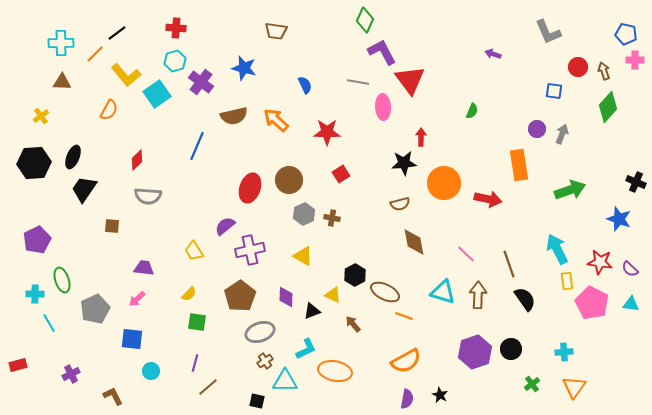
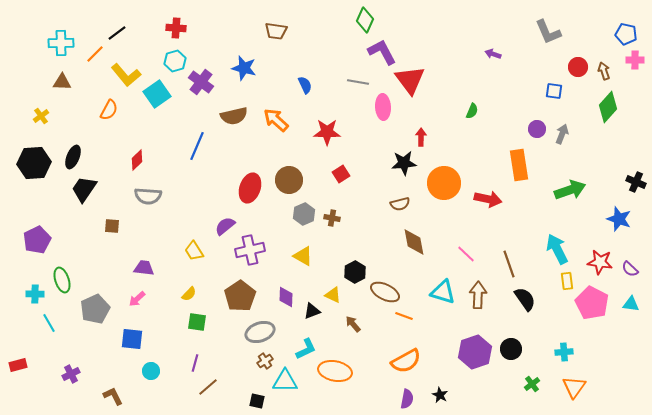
black hexagon at (355, 275): moved 3 px up
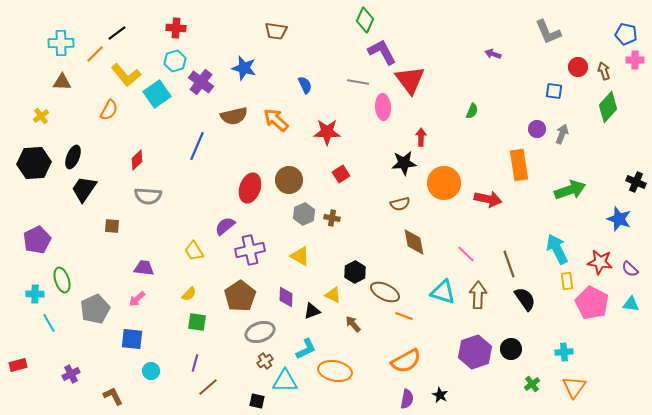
yellow triangle at (303, 256): moved 3 px left
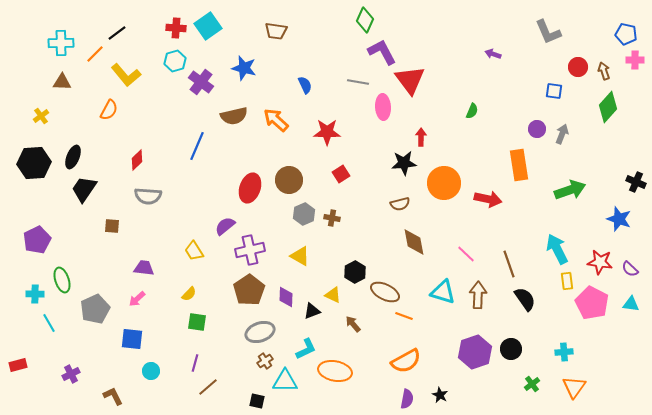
cyan square at (157, 94): moved 51 px right, 68 px up
brown pentagon at (240, 296): moved 9 px right, 6 px up
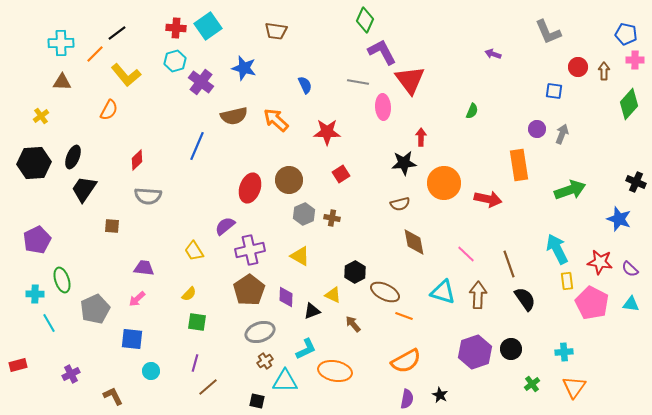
brown arrow at (604, 71): rotated 18 degrees clockwise
green diamond at (608, 107): moved 21 px right, 3 px up
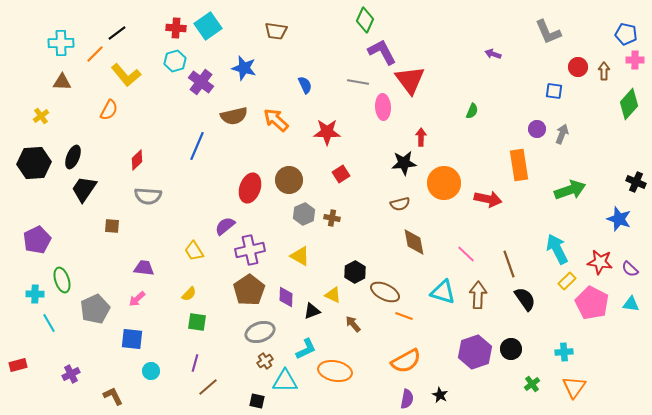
yellow rectangle at (567, 281): rotated 54 degrees clockwise
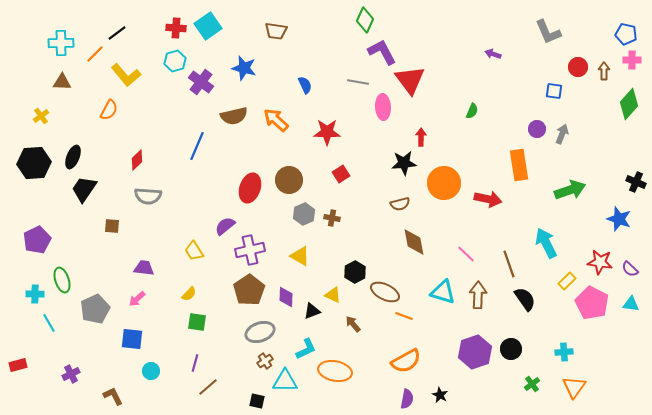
pink cross at (635, 60): moved 3 px left
cyan arrow at (557, 249): moved 11 px left, 6 px up
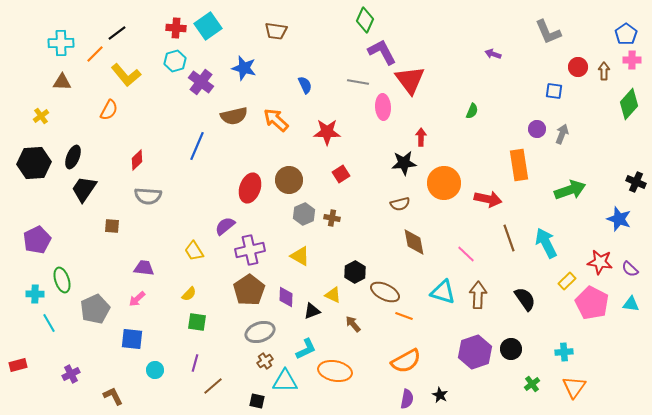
blue pentagon at (626, 34): rotated 25 degrees clockwise
brown line at (509, 264): moved 26 px up
cyan circle at (151, 371): moved 4 px right, 1 px up
brown line at (208, 387): moved 5 px right, 1 px up
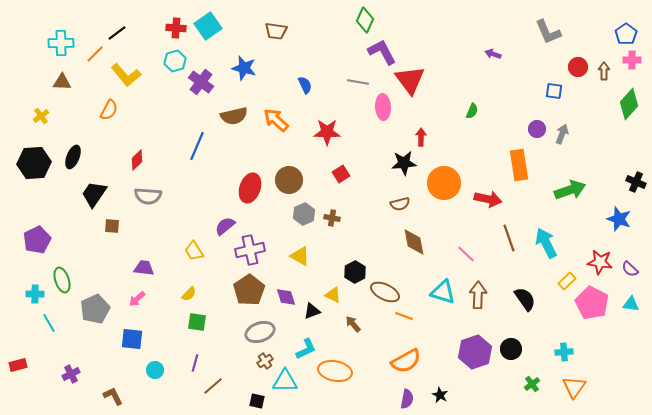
black trapezoid at (84, 189): moved 10 px right, 5 px down
purple diamond at (286, 297): rotated 20 degrees counterclockwise
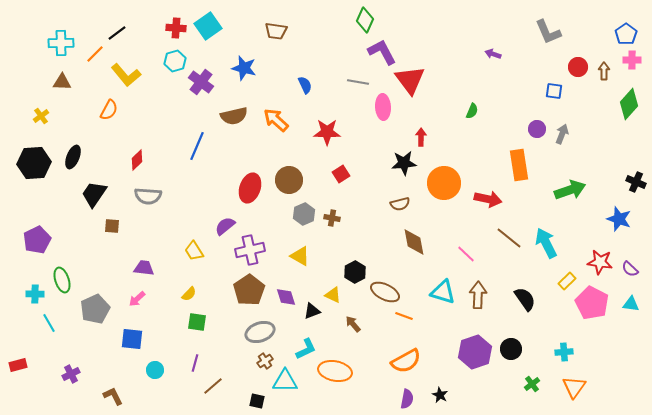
brown line at (509, 238): rotated 32 degrees counterclockwise
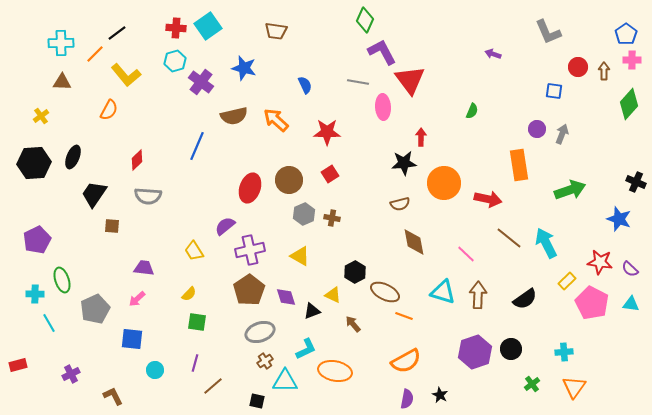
red square at (341, 174): moved 11 px left
black semicircle at (525, 299): rotated 90 degrees clockwise
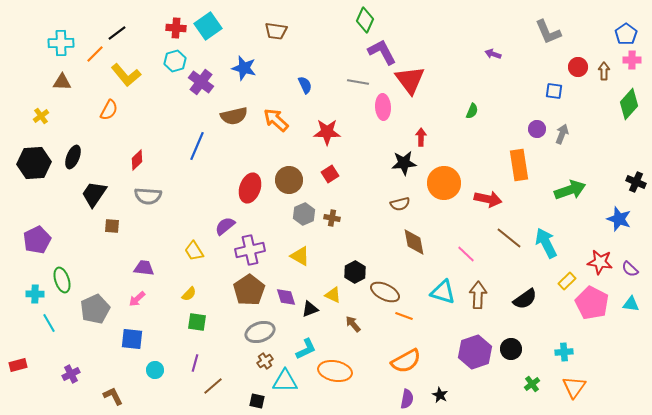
black triangle at (312, 311): moved 2 px left, 2 px up
